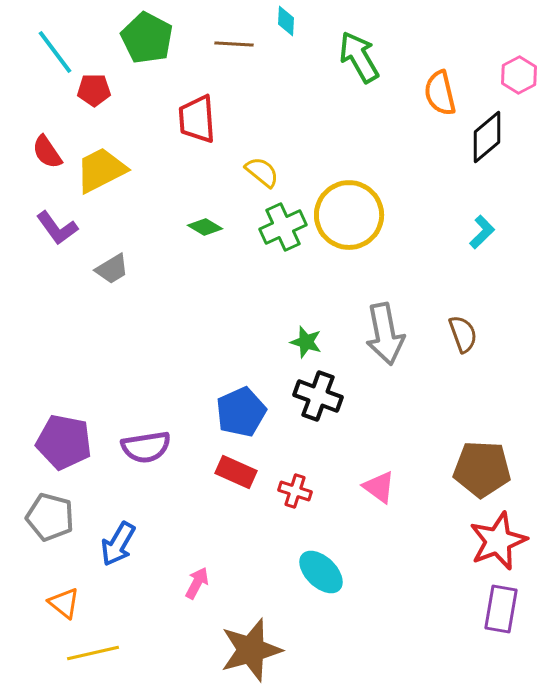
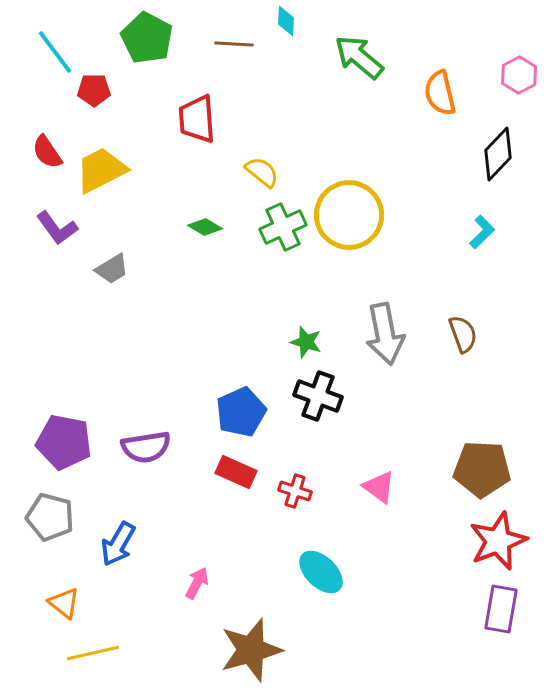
green arrow: rotated 20 degrees counterclockwise
black diamond: moved 11 px right, 17 px down; rotated 6 degrees counterclockwise
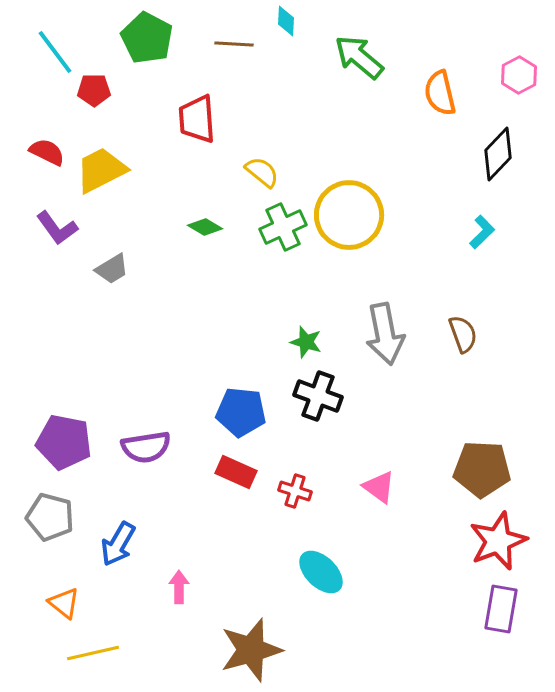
red semicircle: rotated 150 degrees clockwise
blue pentagon: rotated 30 degrees clockwise
pink arrow: moved 18 px left, 4 px down; rotated 28 degrees counterclockwise
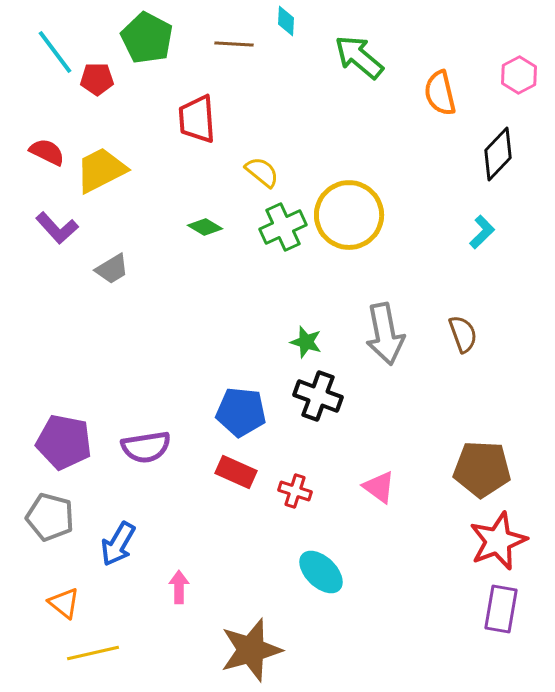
red pentagon: moved 3 px right, 11 px up
purple L-shape: rotated 6 degrees counterclockwise
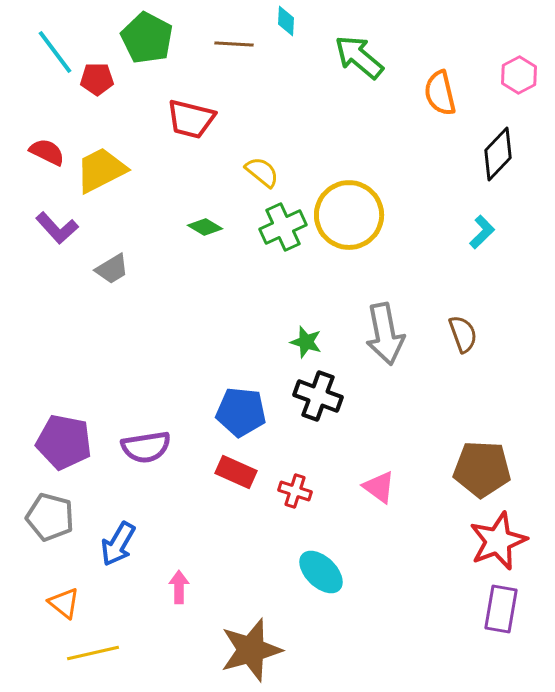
red trapezoid: moved 6 px left; rotated 72 degrees counterclockwise
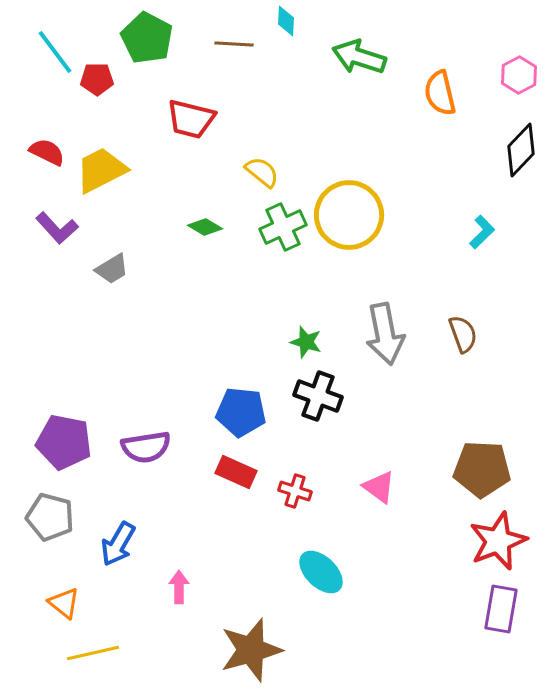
green arrow: rotated 22 degrees counterclockwise
black diamond: moved 23 px right, 4 px up
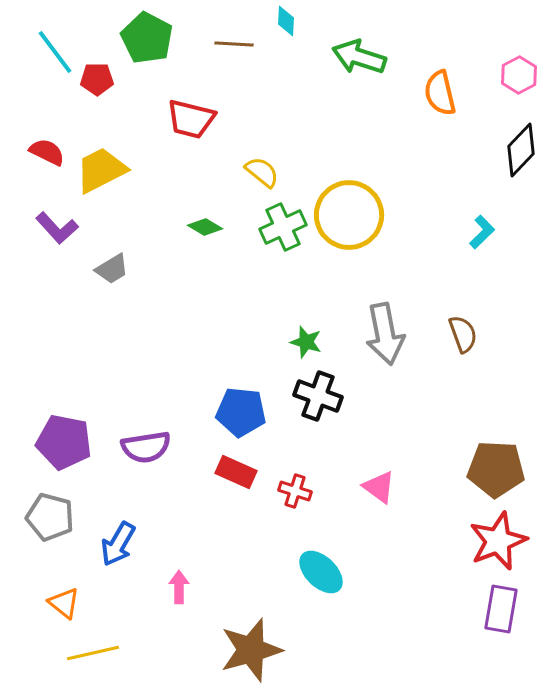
brown pentagon: moved 14 px right
